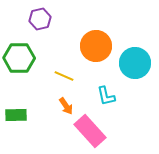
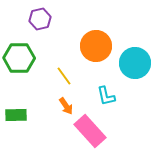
yellow line: rotated 30 degrees clockwise
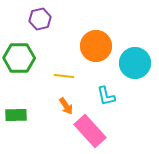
yellow line: rotated 48 degrees counterclockwise
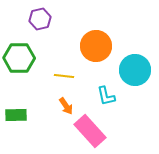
cyan circle: moved 7 px down
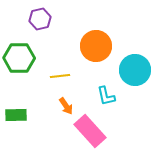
yellow line: moved 4 px left; rotated 12 degrees counterclockwise
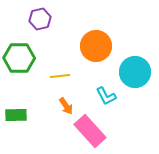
cyan circle: moved 2 px down
cyan L-shape: rotated 15 degrees counterclockwise
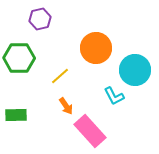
orange circle: moved 2 px down
cyan circle: moved 2 px up
yellow line: rotated 36 degrees counterclockwise
cyan L-shape: moved 8 px right
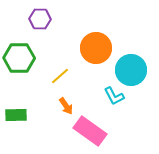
purple hexagon: rotated 15 degrees clockwise
cyan circle: moved 4 px left
pink rectangle: rotated 12 degrees counterclockwise
